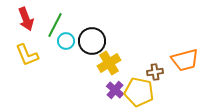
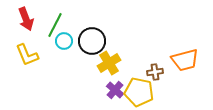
cyan circle: moved 2 px left
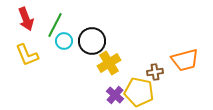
purple cross: moved 5 px down
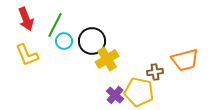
yellow cross: moved 2 px left, 4 px up
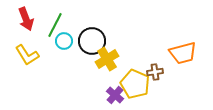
yellow L-shape: rotated 10 degrees counterclockwise
orange trapezoid: moved 2 px left, 7 px up
yellow pentagon: moved 4 px left, 8 px up; rotated 12 degrees clockwise
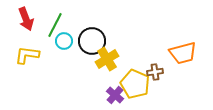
yellow L-shape: rotated 130 degrees clockwise
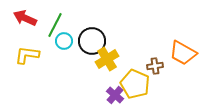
red arrow: moved 1 px left, 1 px up; rotated 135 degrees clockwise
orange trapezoid: rotated 44 degrees clockwise
brown cross: moved 6 px up
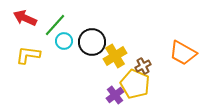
green line: rotated 15 degrees clockwise
black circle: moved 1 px down
yellow L-shape: moved 1 px right
yellow cross: moved 8 px right, 3 px up
brown cross: moved 12 px left; rotated 21 degrees counterclockwise
purple cross: rotated 12 degrees clockwise
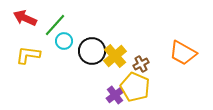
black circle: moved 9 px down
yellow cross: rotated 10 degrees counterclockwise
brown cross: moved 2 px left, 2 px up
yellow pentagon: moved 3 px down
